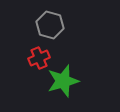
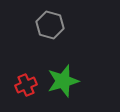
red cross: moved 13 px left, 27 px down
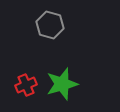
green star: moved 1 px left, 3 px down
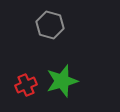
green star: moved 3 px up
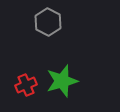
gray hexagon: moved 2 px left, 3 px up; rotated 12 degrees clockwise
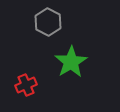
green star: moved 9 px right, 19 px up; rotated 16 degrees counterclockwise
